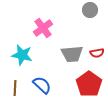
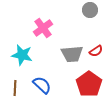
red semicircle: moved 1 px left, 2 px up; rotated 24 degrees counterclockwise
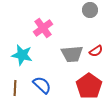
red pentagon: moved 2 px down
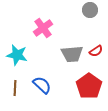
cyan star: moved 5 px left
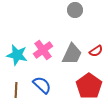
gray circle: moved 15 px left
pink cross: moved 22 px down
gray trapezoid: rotated 60 degrees counterclockwise
brown line: moved 1 px right, 2 px down
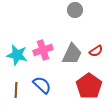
pink cross: rotated 18 degrees clockwise
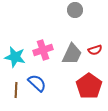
red semicircle: moved 1 px left, 1 px up; rotated 16 degrees clockwise
cyan star: moved 2 px left, 2 px down
blue semicircle: moved 5 px left, 2 px up
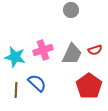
gray circle: moved 4 px left
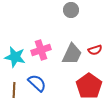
pink cross: moved 2 px left
brown line: moved 2 px left
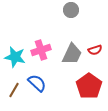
brown line: rotated 28 degrees clockwise
